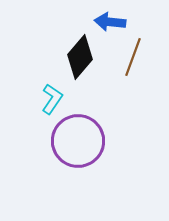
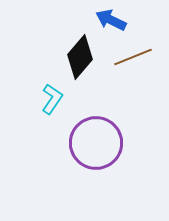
blue arrow: moved 1 px right, 2 px up; rotated 20 degrees clockwise
brown line: rotated 48 degrees clockwise
purple circle: moved 18 px right, 2 px down
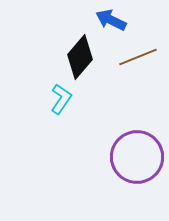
brown line: moved 5 px right
cyan L-shape: moved 9 px right
purple circle: moved 41 px right, 14 px down
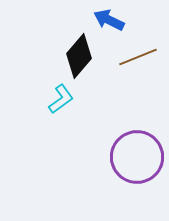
blue arrow: moved 2 px left
black diamond: moved 1 px left, 1 px up
cyan L-shape: rotated 20 degrees clockwise
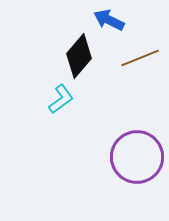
brown line: moved 2 px right, 1 px down
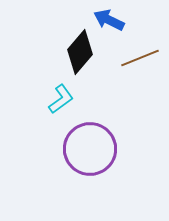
black diamond: moved 1 px right, 4 px up
purple circle: moved 47 px left, 8 px up
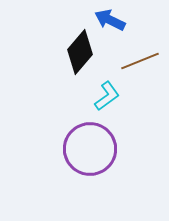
blue arrow: moved 1 px right
brown line: moved 3 px down
cyan L-shape: moved 46 px right, 3 px up
